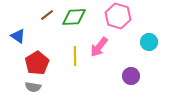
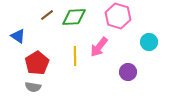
purple circle: moved 3 px left, 4 px up
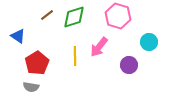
green diamond: rotated 15 degrees counterclockwise
purple circle: moved 1 px right, 7 px up
gray semicircle: moved 2 px left
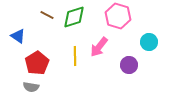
brown line: rotated 64 degrees clockwise
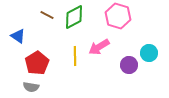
green diamond: rotated 10 degrees counterclockwise
cyan circle: moved 11 px down
pink arrow: rotated 20 degrees clockwise
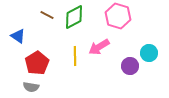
purple circle: moved 1 px right, 1 px down
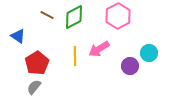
pink hexagon: rotated 15 degrees clockwise
pink arrow: moved 2 px down
gray semicircle: moved 3 px right; rotated 119 degrees clockwise
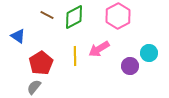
red pentagon: moved 4 px right
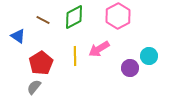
brown line: moved 4 px left, 5 px down
cyan circle: moved 3 px down
purple circle: moved 2 px down
